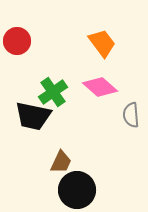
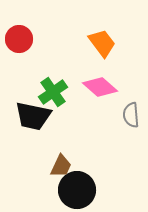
red circle: moved 2 px right, 2 px up
brown trapezoid: moved 4 px down
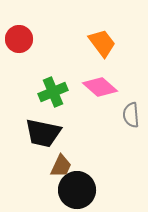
green cross: rotated 12 degrees clockwise
black trapezoid: moved 10 px right, 17 px down
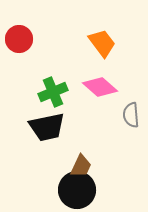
black trapezoid: moved 4 px right, 6 px up; rotated 24 degrees counterclockwise
brown trapezoid: moved 20 px right
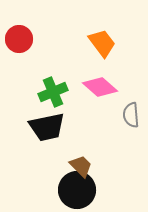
brown trapezoid: rotated 70 degrees counterclockwise
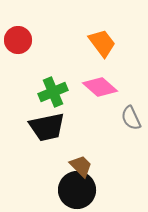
red circle: moved 1 px left, 1 px down
gray semicircle: moved 3 px down; rotated 20 degrees counterclockwise
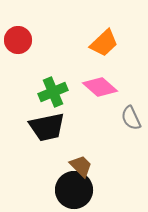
orange trapezoid: moved 2 px right; rotated 84 degrees clockwise
black circle: moved 3 px left
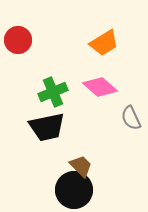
orange trapezoid: rotated 12 degrees clockwise
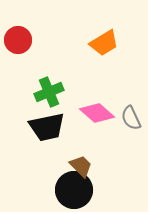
pink diamond: moved 3 px left, 26 px down
green cross: moved 4 px left
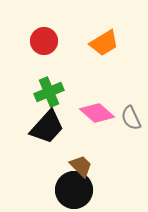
red circle: moved 26 px right, 1 px down
black trapezoid: rotated 36 degrees counterclockwise
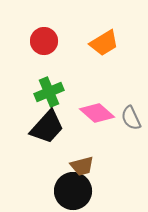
brown trapezoid: moved 1 px right; rotated 120 degrees clockwise
black circle: moved 1 px left, 1 px down
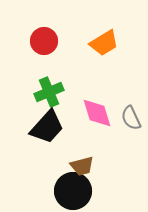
pink diamond: rotated 32 degrees clockwise
